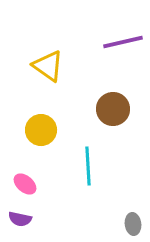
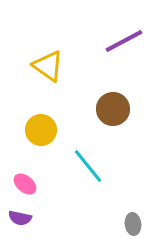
purple line: moved 1 px right, 1 px up; rotated 15 degrees counterclockwise
cyan line: rotated 36 degrees counterclockwise
purple semicircle: moved 1 px up
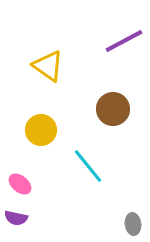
pink ellipse: moved 5 px left
purple semicircle: moved 4 px left
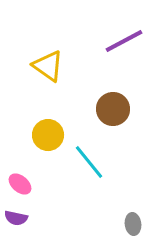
yellow circle: moved 7 px right, 5 px down
cyan line: moved 1 px right, 4 px up
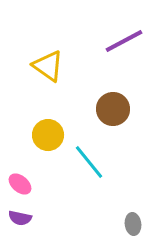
purple semicircle: moved 4 px right
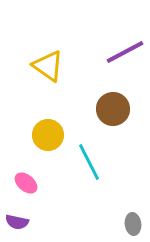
purple line: moved 1 px right, 11 px down
cyan line: rotated 12 degrees clockwise
pink ellipse: moved 6 px right, 1 px up
purple semicircle: moved 3 px left, 4 px down
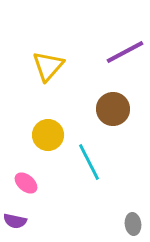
yellow triangle: rotated 36 degrees clockwise
purple semicircle: moved 2 px left, 1 px up
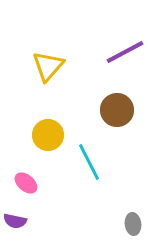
brown circle: moved 4 px right, 1 px down
